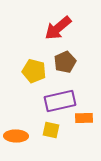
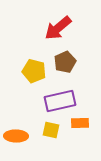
orange rectangle: moved 4 px left, 5 px down
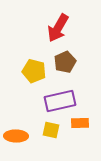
red arrow: rotated 20 degrees counterclockwise
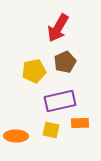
yellow pentagon: rotated 25 degrees counterclockwise
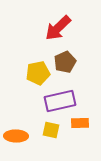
red arrow: rotated 16 degrees clockwise
yellow pentagon: moved 4 px right, 2 px down
